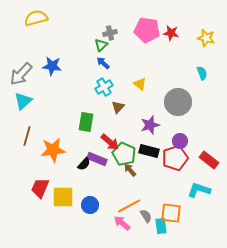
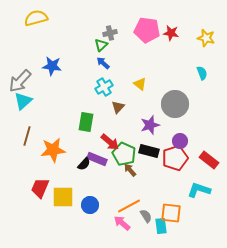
gray arrow: moved 1 px left, 7 px down
gray circle: moved 3 px left, 2 px down
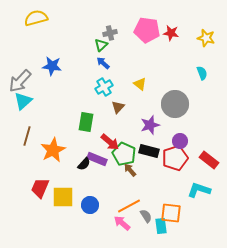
orange star: rotated 20 degrees counterclockwise
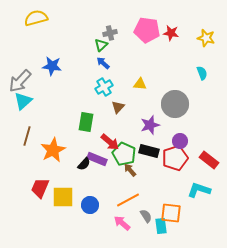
yellow triangle: rotated 32 degrees counterclockwise
orange line: moved 1 px left, 6 px up
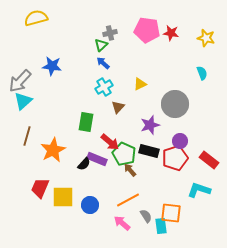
yellow triangle: rotated 32 degrees counterclockwise
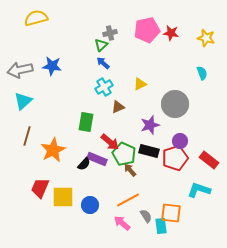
pink pentagon: rotated 20 degrees counterclockwise
gray arrow: moved 11 px up; rotated 35 degrees clockwise
brown triangle: rotated 24 degrees clockwise
